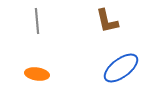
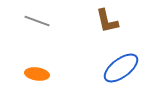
gray line: rotated 65 degrees counterclockwise
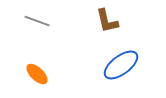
blue ellipse: moved 3 px up
orange ellipse: rotated 35 degrees clockwise
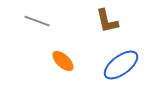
orange ellipse: moved 26 px right, 13 px up
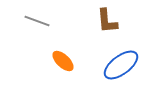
brown L-shape: rotated 8 degrees clockwise
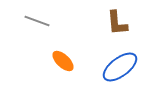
brown L-shape: moved 10 px right, 2 px down
blue ellipse: moved 1 px left, 2 px down
